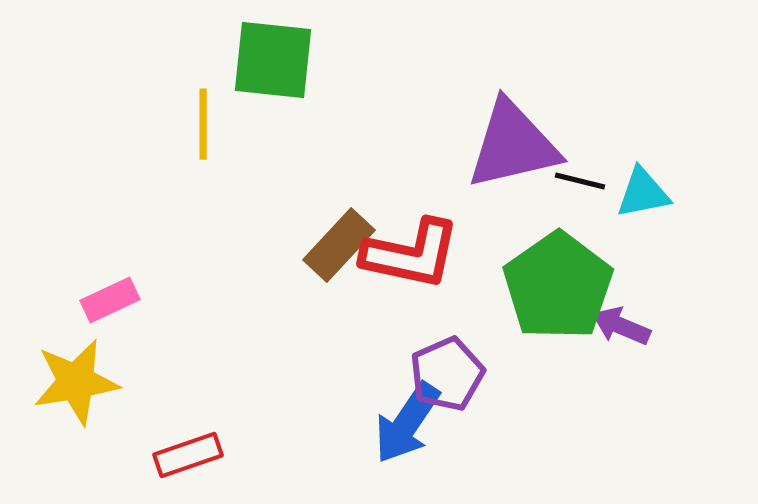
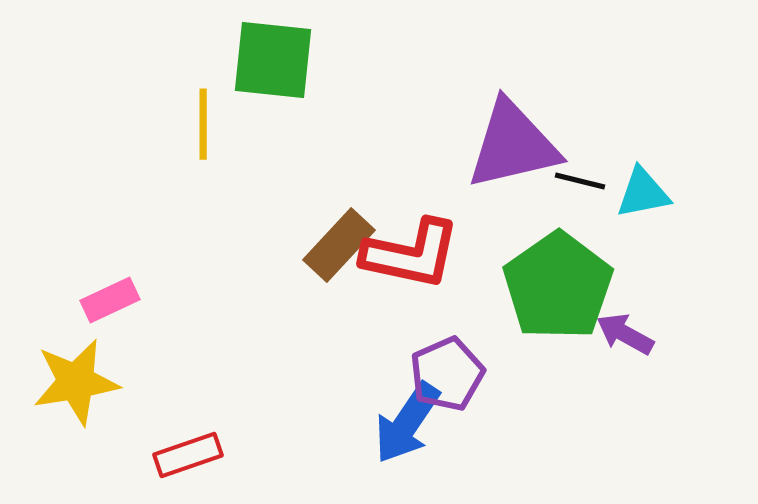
purple arrow: moved 4 px right, 8 px down; rotated 6 degrees clockwise
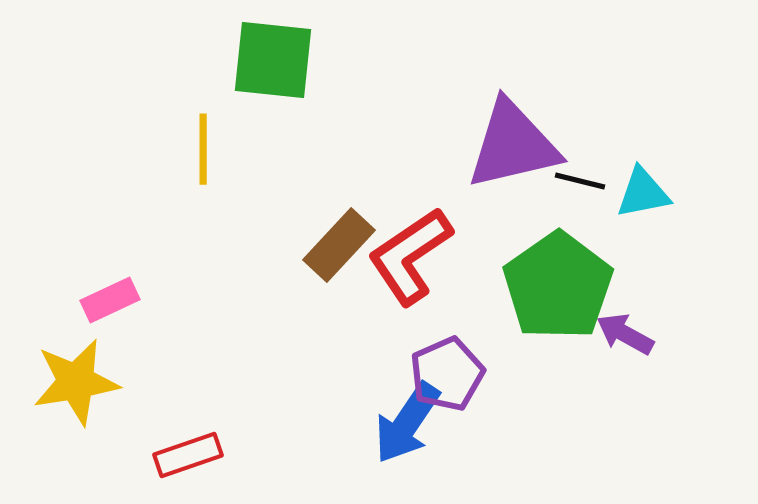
yellow line: moved 25 px down
red L-shape: moved 1 px left, 2 px down; rotated 134 degrees clockwise
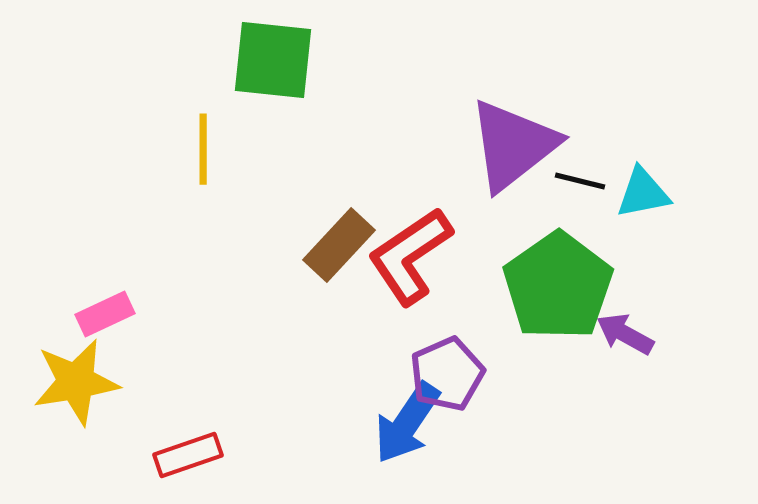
purple triangle: rotated 25 degrees counterclockwise
pink rectangle: moved 5 px left, 14 px down
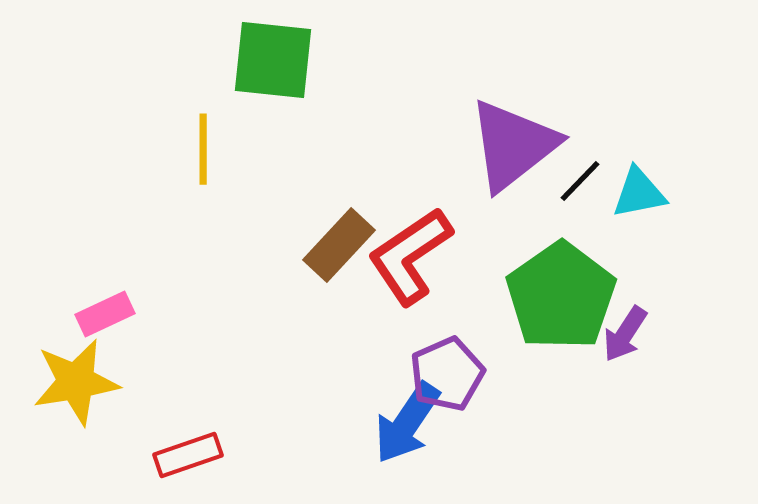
black line: rotated 60 degrees counterclockwise
cyan triangle: moved 4 px left
green pentagon: moved 3 px right, 10 px down
purple arrow: rotated 86 degrees counterclockwise
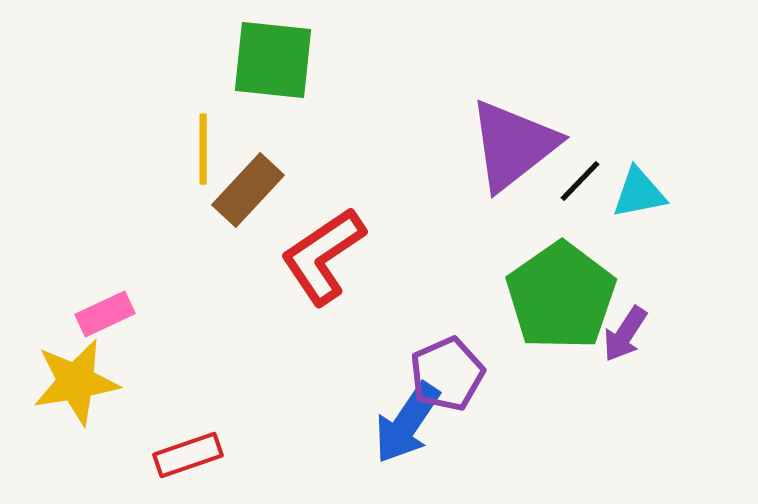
brown rectangle: moved 91 px left, 55 px up
red L-shape: moved 87 px left
